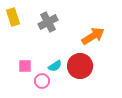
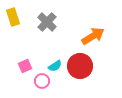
gray cross: moved 1 px left; rotated 18 degrees counterclockwise
pink square: rotated 24 degrees counterclockwise
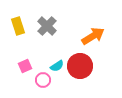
yellow rectangle: moved 5 px right, 9 px down
gray cross: moved 4 px down
cyan semicircle: moved 2 px right
pink circle: moved 1 px right, 1 px up
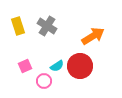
gray cross: rotated 12 degrees counterclockwise
pink circle: moved 1 px right, 1 px down
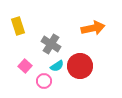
gray cross: moved 4 px right, 18 px down
orange arrow: moved 8 px up; rotated 20 degrees clockwise
pink square: rotated 24 degrees counterclockwise
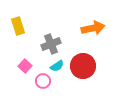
gray cross: rotated 36 degrees clockwise
red circle: moved 3 px right
pink circle: moved 1 px left
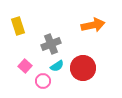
orange arrow: moved 3 px up
red circle: moved 2 px down
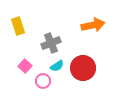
gray cross: moved 1 px up
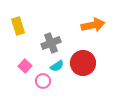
red circle: moved 5 px up
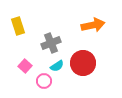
pink circle: moved 1 px right
